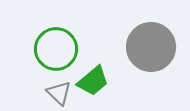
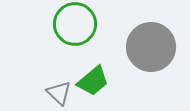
green circle: moved 19 px right, 25 px up
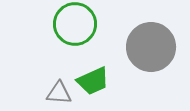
green trapezoid: rotated 16 degrees clockwise
gray triangle: rotated 40 degrees counterclockwise
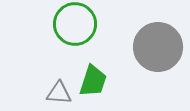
gray circle: moved 7 px right
green trapezoid: rotated 48 degrees counterclockwise
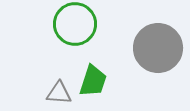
gray circle: moved 1 px down
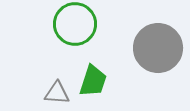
gray triangle: moved 2 px left
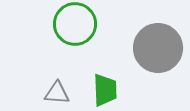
green trapezoid: moved 12 px right, 9 px down; rotated 20 degrees counterclockwise
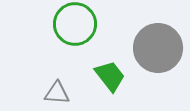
green trapezoid: moved 5 px right, 14 px up; rotated 36 degrees counterclockwise
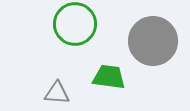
gray circle: moved 5 px left, 7 px up
green trapezoid: moved 1 px left, 1 px down; rotated 44 degrees counterclockwise
